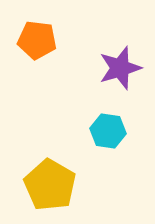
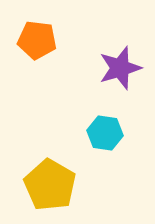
cyan hexagon: moved 3 px left, 2 px down
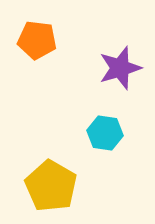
yellow pentagon: moved 1 px right, 1 px down
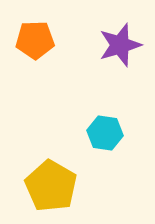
orange pentagon: moved 2 px left; rotated 9 degrees counterclockwise
purple star: moved 23 px up
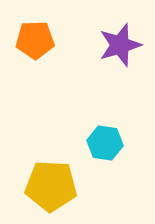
cyan hexagon: moved 10 px down
yellow pentagon: rotated 27 degrees counterclockwise
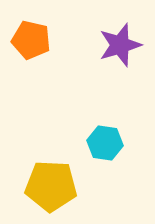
orange pentagon: moved 4 px left; rotated 15 degrees clockwise
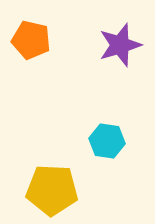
cyan hexagon: moved 2 px right, 2 px up
yellow pentagon: moved 1 px right, 4 px down
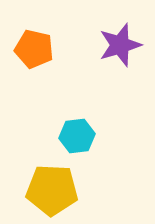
orange pentagon: moved 3 px right, 9 px down
cyan hexagon: moved 30 px left, 5 px up; rotated 16 degrees counterclockwise
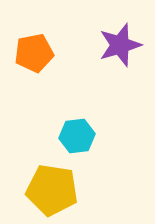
orange pentagon: moved 4 px down; rotated 24 degrees counterclockwise
yellow pentagon: rotated 6 degrees clockwise
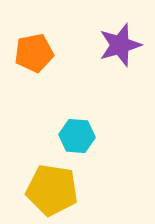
cyan hexagon: rotated 12 degrees clockwise
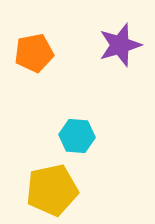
yellow pentagon: rotated 21 degrees counterclockwise
